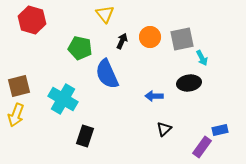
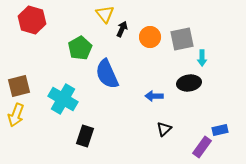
black arrow: moved 12 px up
green pentagon: rotated 30 degrees clockwise
cyan arrow: rotated 28 degrees clockwise
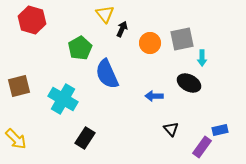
orange circle: moved 6 px down
black ellipse: rotated 35 degrees clockwise
yellow arrow: moved 24 px down; rotated 65 degrees counterclockwise
black triangle: moved 7 px right; rotated 28 degrees counterclockwise
black rectangle: moved 2 px down; rotated 15 degrees clockwise
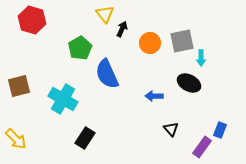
gray square: moved 2 px down
cyan arrow: moved 1 px left
blue rectangle: rotated 56 degrees counterclockwise
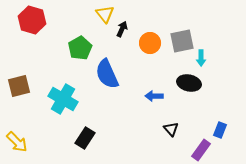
black ellipse: rotated 15 degrees counterclockwise
yellow arrow: moved 1 px right, 3 px down
purple rectangle: moved 1 px left, 3 px down
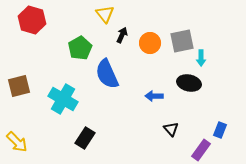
black arrow: moved 6 px down
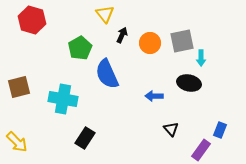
brown square: moved 1 px down
cyan cross: rotated 20 degrees counterclockwise
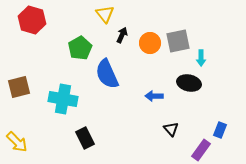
gray square: moved 4 px left
black rectangle: rotated 60 degrees counterclockwise
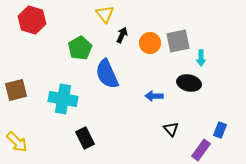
brown square: moved 3 px left, 3 px down
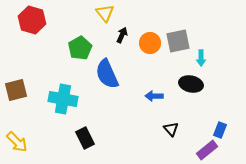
yellow triangle: moved 1 px up
black ellipse: moved 2 px right, 1 px down
purple rectangle: moved 6 px right; rotated 15 degrees clockwise
